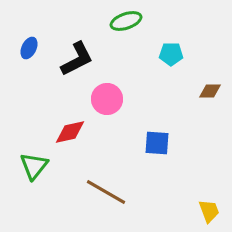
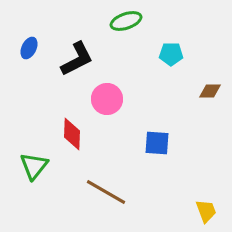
red diamond: moved 2 px right, 2 px down; rotated 76 degrees counterclockwise
yellow trapezoid: moved 3 px left
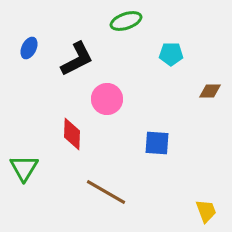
green triangle: moved 10 px left, 2 px down; rotated 8 degrees counterclockwise
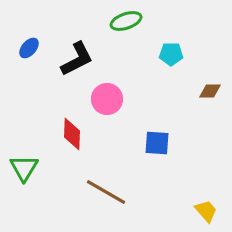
blue ellipse: rotated 15 degrees clockwise
yellow trapezoid: rotated 20 degrees counterclockwise
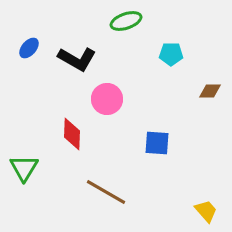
black L-shape: rotated 57 degrees clockwise
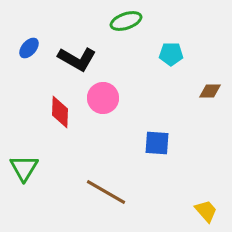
pink circle: moved 4 px left, 1 px up
red diamond: moved 12 px left, 22 px up
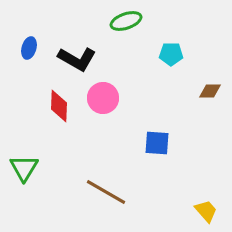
blue ellipse: rotated 25 degrees counterclockwise
red diamond: moved 1 px left, 6 px up
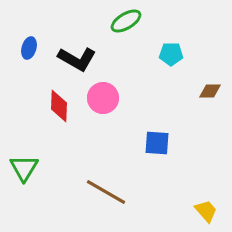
green ellipse: rotated 12 degrees counterclockwise
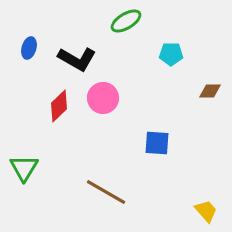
red diamond: rotated 44 degrees clockwise
